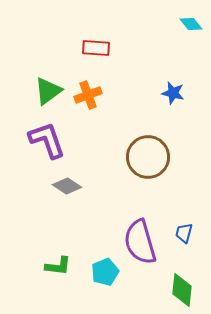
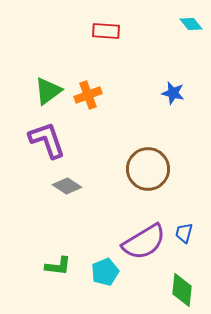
red rectangle: moved 10 px right, 17 px up
brown circle: moved 12 px down
purple semicircle: moved 4 px right; rotated 105 degrees counterclockwise
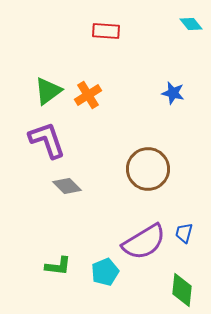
orange cross: rotated 12 degrees counterclockwise
gray diamond: rotated 12 degrees clockwise
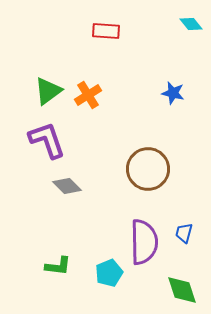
purple semicircle: rotated 60 degrees counterclockwise
cyan pentagon: moved 4 px right, 1 px down
green diamond: rotated 24 degrees counterclockwise
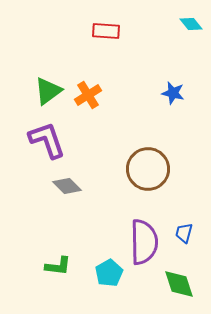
cyan pentagon: rotated 8 degrees counterclockwise
green diamond: moved 3 px left, 6 px up
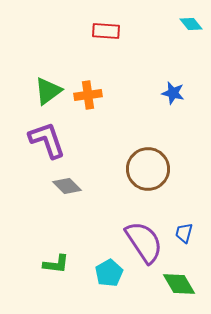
orange cross: rotated 24 degrees clockwise
purple semicircle: rotated 33 degrees counterclockwise
green L-shape: moved 2 px left, 2 px up
green diamond: rotated 12 degrees counterclockwise
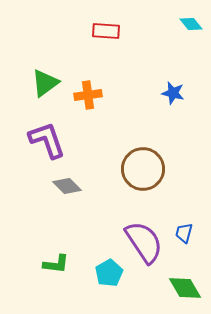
green triangle: moved 3 px left, 8 px up
brown circle: moved 5 px left
green diamond: moved 6 px right, 4 px down
